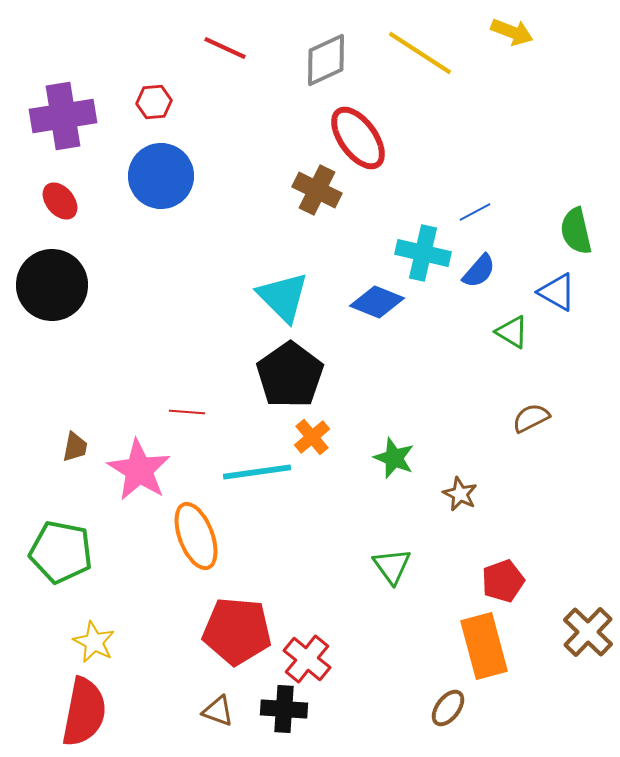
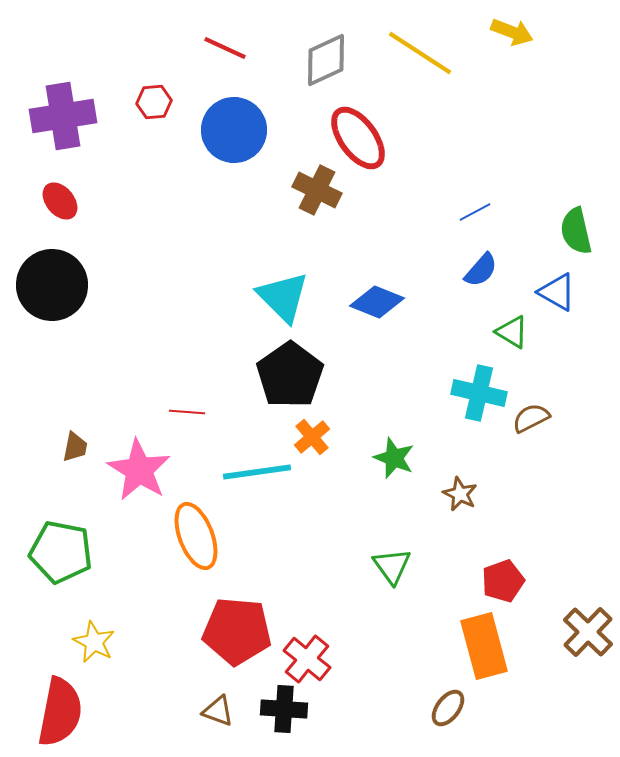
blue circle at (161, 176): moved 73 px right, 46 px up
cyan cross at (423, 253): moved 56 px right, 140 px down
blue semicircle at (479, 271): moved 2 px right, 1 px up
red semicircle at (84, 712): moved 24 px left
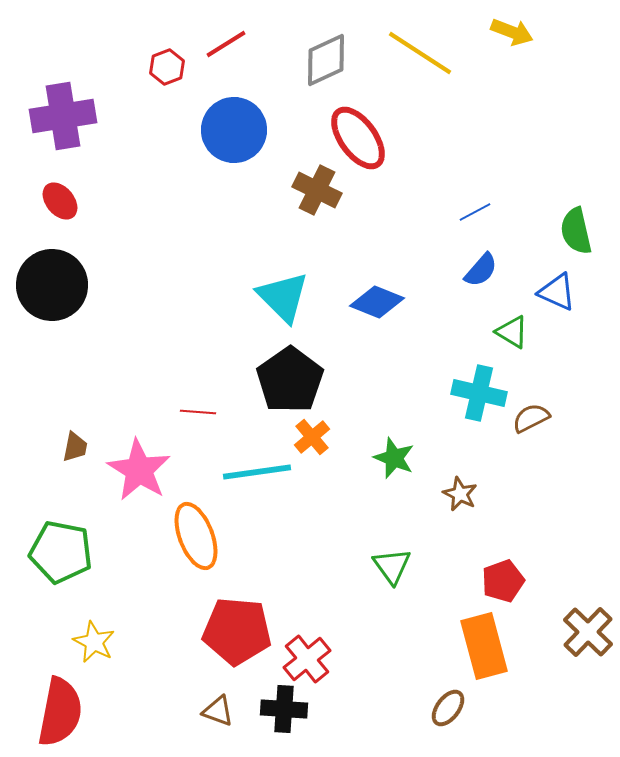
red line at (225, 48): moved 1 px right, 4 px up; rotated 57 degrees counterclockwise
red hexagon at (154, 102): moved 13 px right, 35 px up; rotated 16 degrees counterclockwise
blue triangle at (557, 292): rotated 6 degrees counterclockwise
black pentagon at (290, 375): moved 5 px down
red line at (187, 412): moved 11 px right
red cross at (307, 659): rotated 12 degrees clockwise
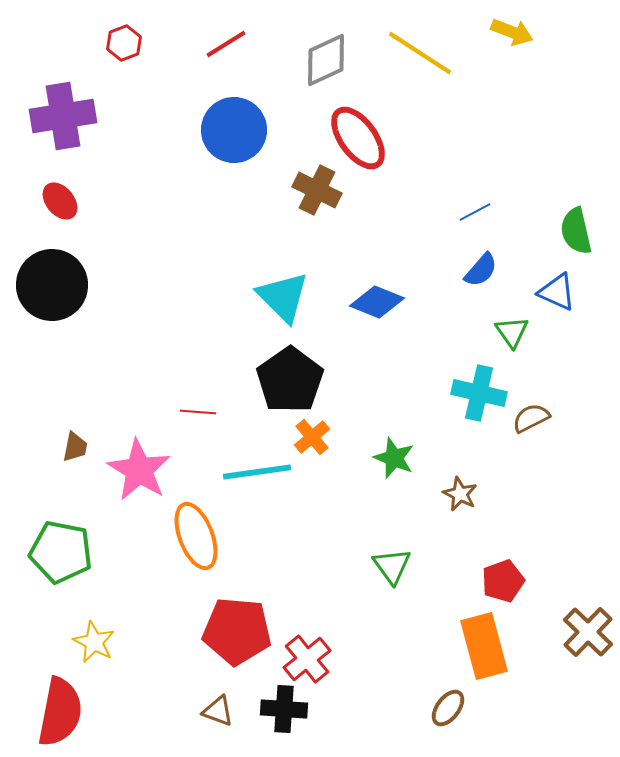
red hexagon at (167, 67): moved 43 px left, 24 px up
green triangle at (512, 332): rotated 24 degrees clockwise
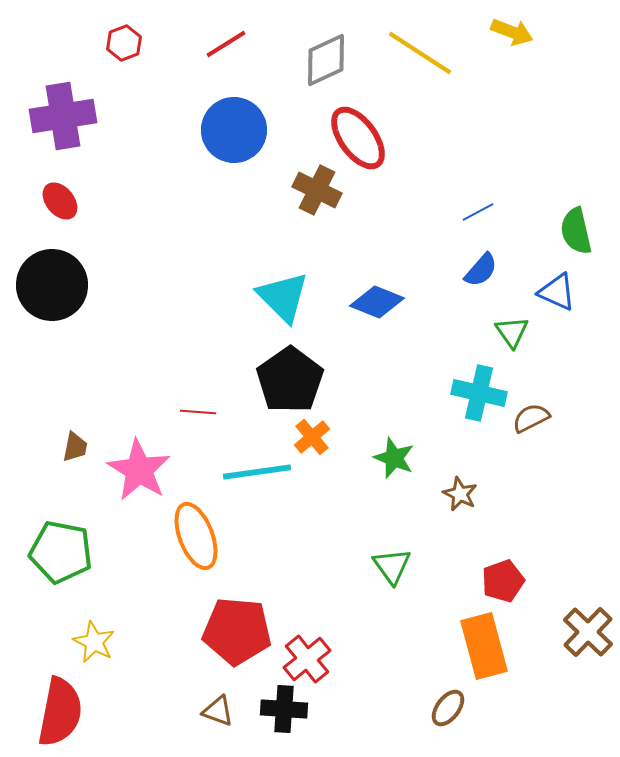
blue line at (475, 212): moved 3 px right
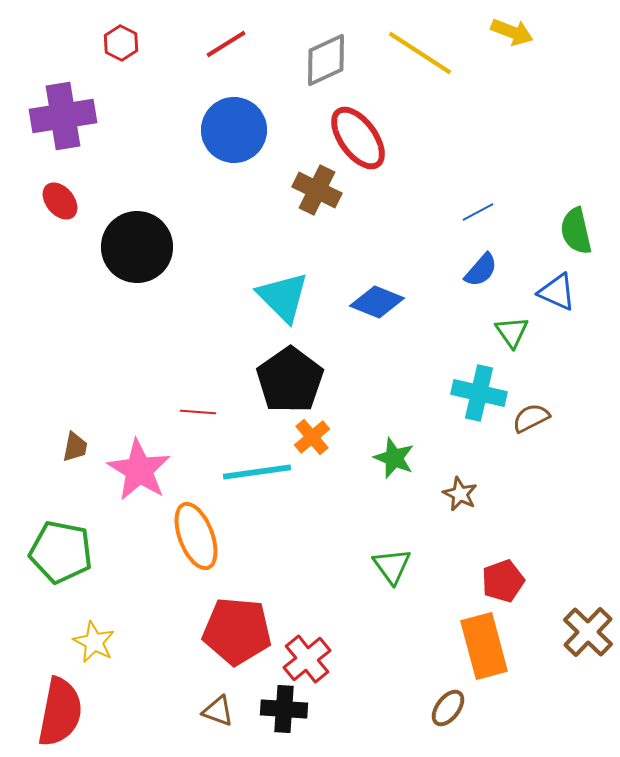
red hexagon at (124, 43): moved 3 px left; rotated 12 degrees counterclockwise
black circle at (52, 285): moved 85 px right, 38 px up
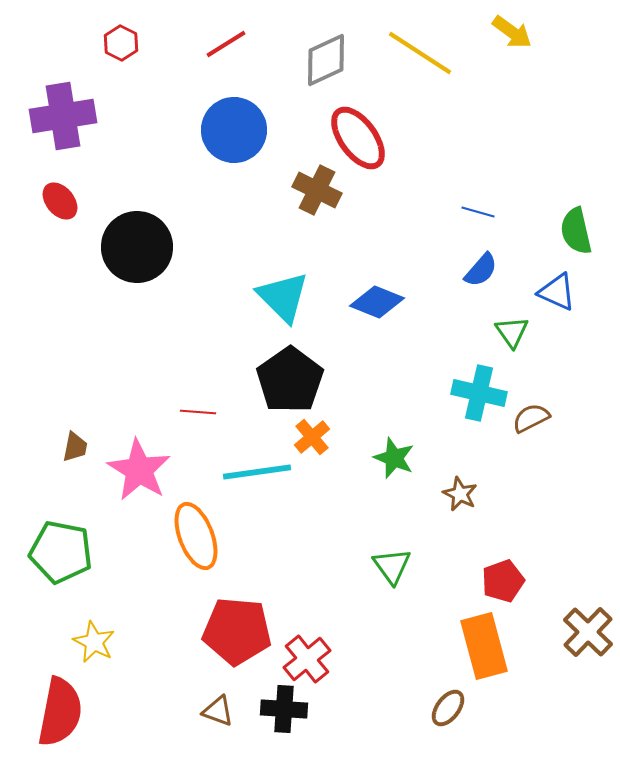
yellow arrow at (512, 32): rotated 15 degrees clockwise
blue line at (478, 212): rotated 44 degrees clockwise
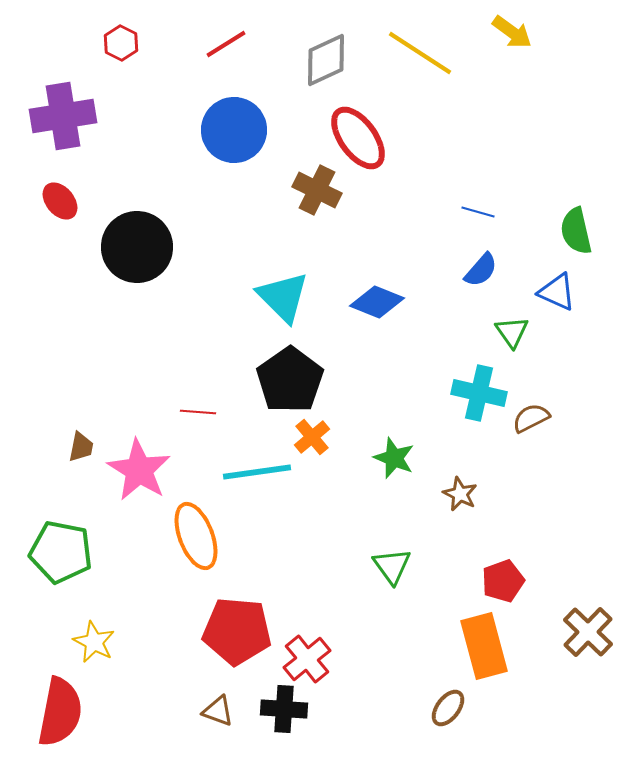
brown trapezoid at (75, 447): moved 6 px right
